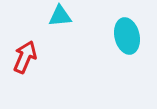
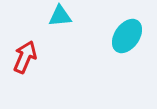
cyan ellipse: rotated 48 degrees clockwise
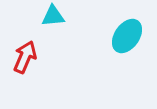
cyan triangle: moved 7 px left
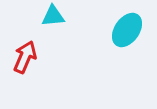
cyan ellipse: moved 6 px up
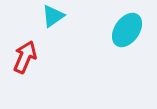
cyan triangle: rotated 30 degrees counterclockwise
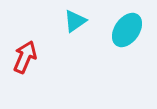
cyan triangle: moved 22 px right, 5 px down
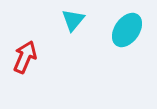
cyan triangle: moved 2 px left, 1 px up; rotated 15 degrees counterclockwise
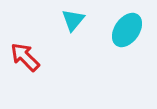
red arrow: rotated 68 degrees counterclockwise
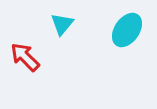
cyan triangle: moved 11 px left, 4 px down
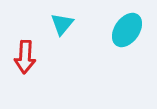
red arrow: rotated 132 degrees counterclockwise
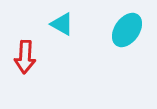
cyan triangle: rotated 40 degrees counterclockwise
